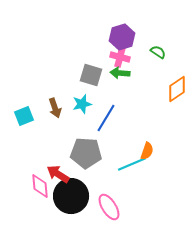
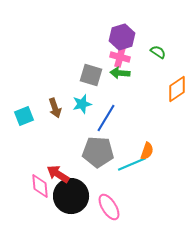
gray pentagon: moved 12 px right, 1 px up
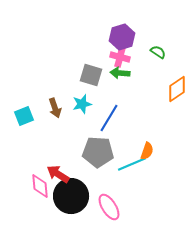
blue line: moved 3 px right
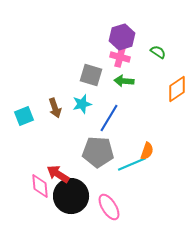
green arrow: moved 4 px right, 8 px down
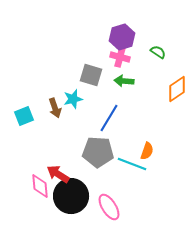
cyan star: moved 9 px left, 5 px up
cyan line: rotated 44 degrees clockwise
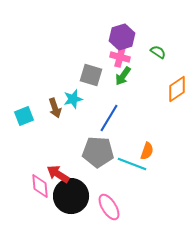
green arrow: moved 1 px left, 5 px up; rotated 60 degrees counterclockwise
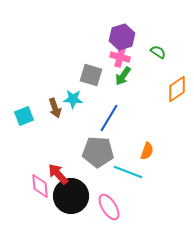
cyan star: rotated 18 degrees clockwise
cyan line: moved 4 px left, 8 px down
red arrow: rotated 15 degrees clockwise
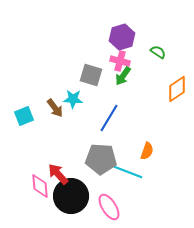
pink cross: moved 4 px down
brown arrow: rotated 18 degrees counterclockwise
gray pentagon: moved 3 px right, 7 px down
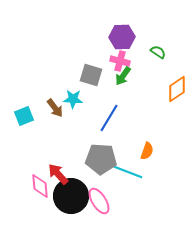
purple hexagon: rotated 15 degrees clockwise
pink ellipse: moved 10 px left, 6 px up
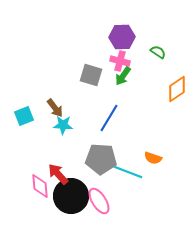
cyan star: moved 10 px left, 26 px down
orange semicircle: moved 6 px right, 7 px down; rotated 90 degrees clockwise
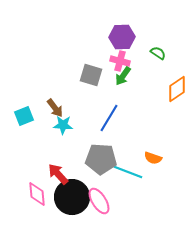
green semicircle: moved 1 px down
pink diamond: moved 3 px left, 8 px down
black circle: moved 1 px right, 1 px down
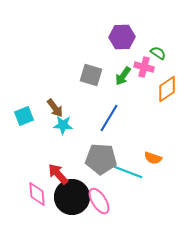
pink cross: moved 24 px right, 6 px down
orange diamond: moved 10 px left
